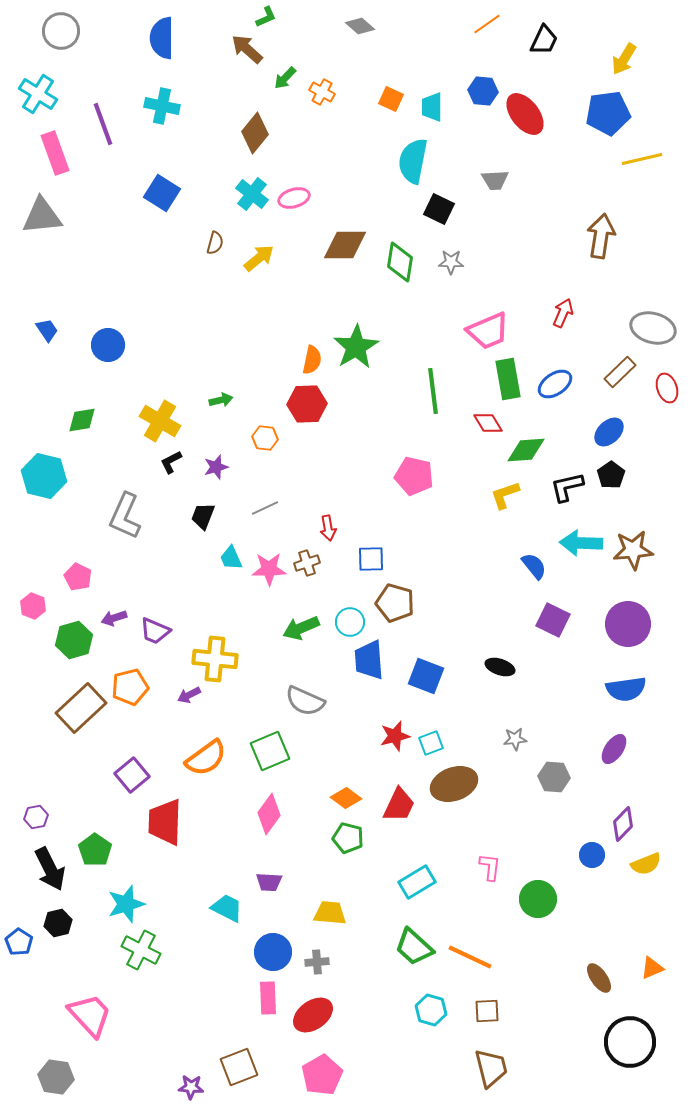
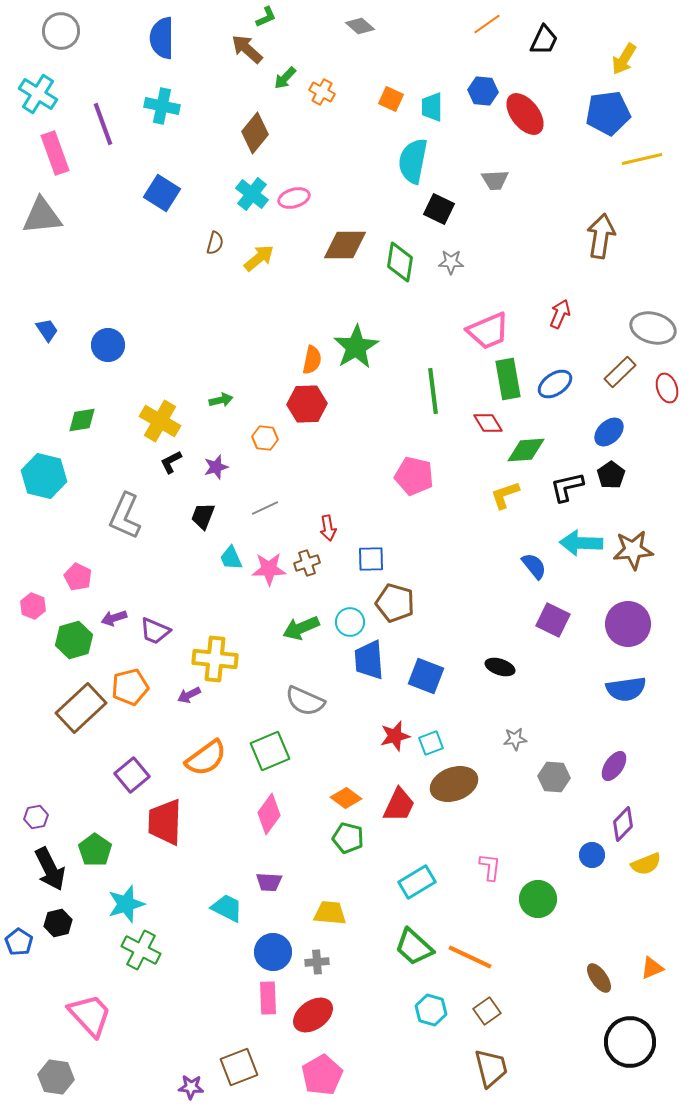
red arrow at (563, 313): moved 3 px left, 1 px down
purple ellipse at (614, 749): moved 17 px down
brown square at (487, 1011): rotated 32 degrees counterclockwise
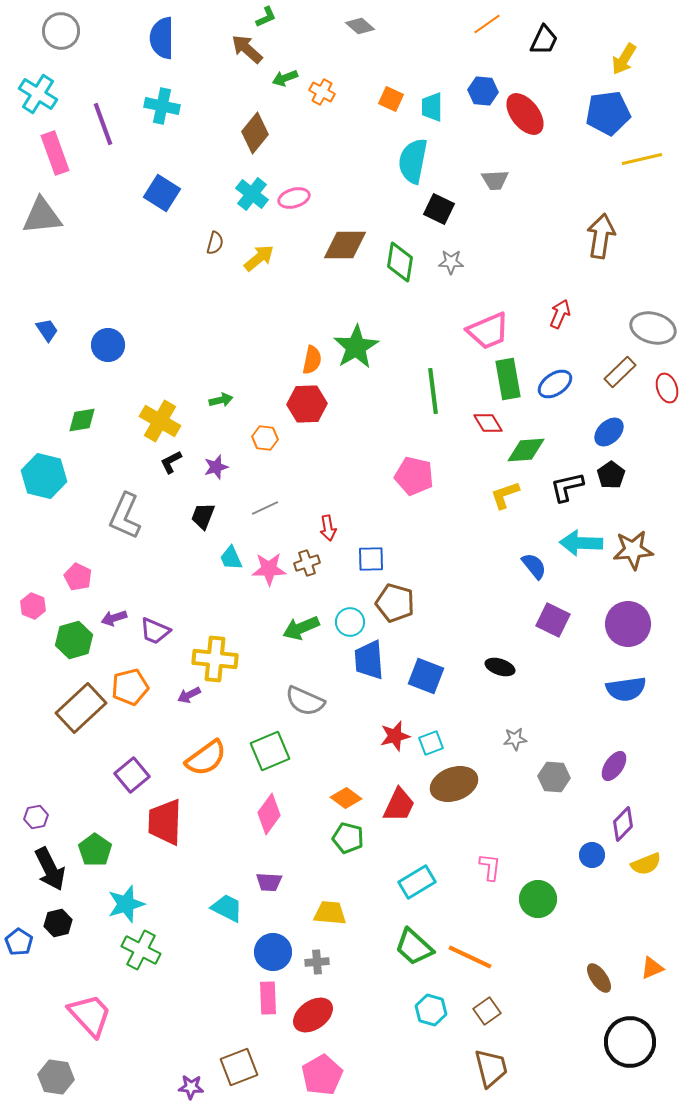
green arrow at (285, 78): rotated 25 degrees clockwise
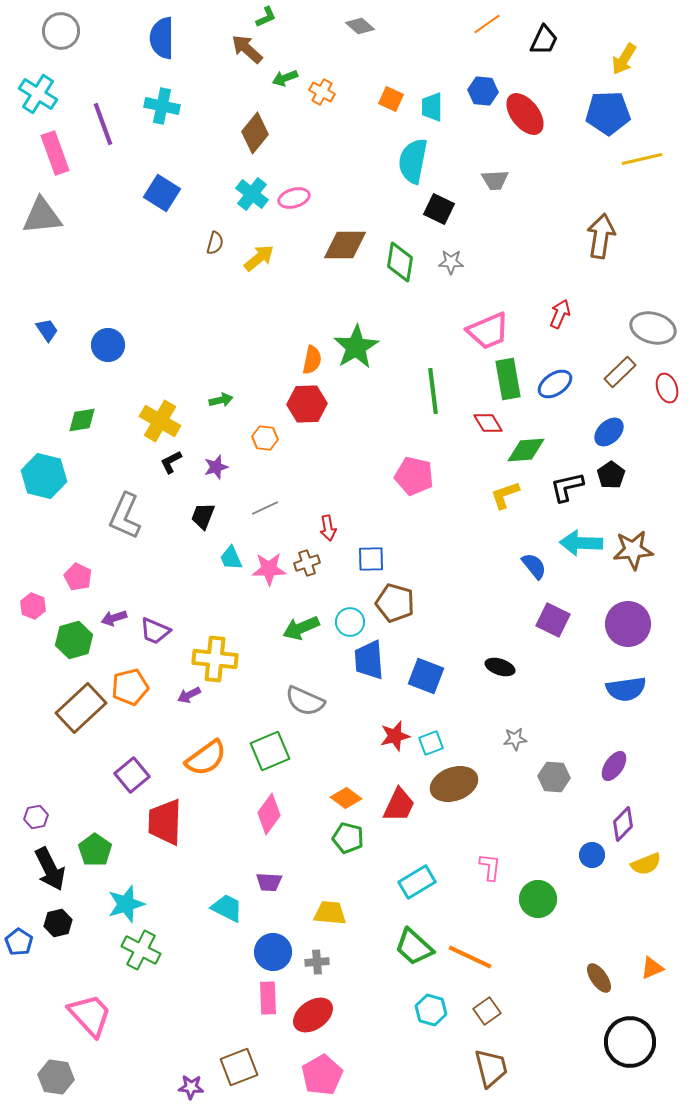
blue pentagon at (608, 113): rotated 6 degrees clockwise
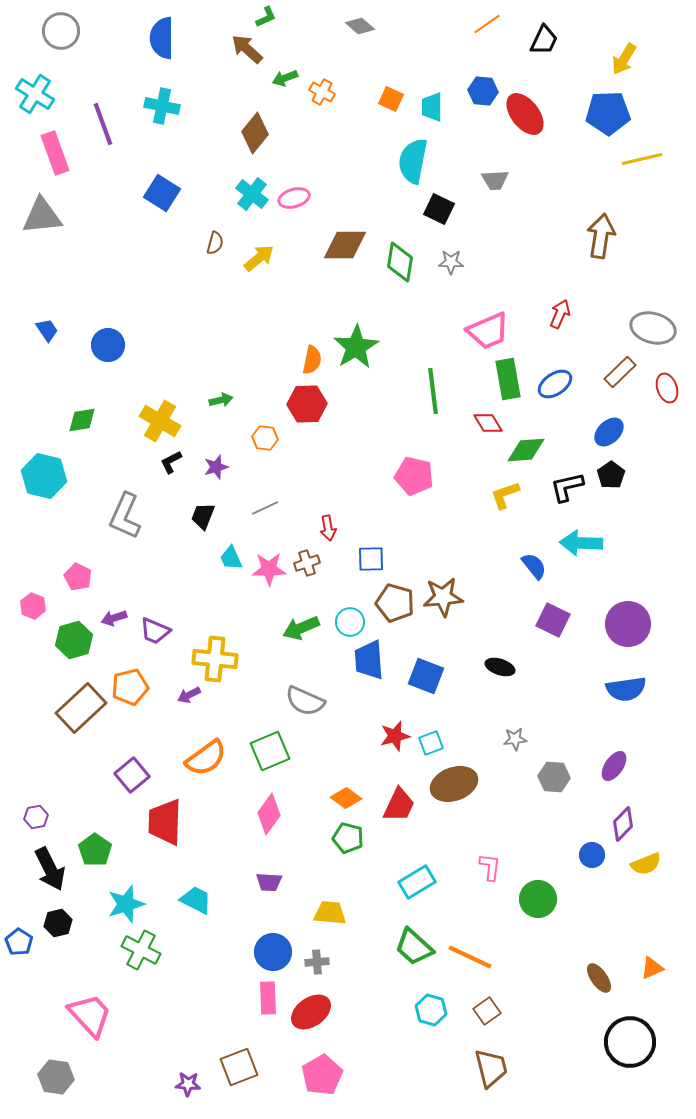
cyan cross at (38, 94): moved 3 px left
brown star at (633, 550): moved 190 px left, 47 px down
cyan trapezoid at (227, 908): moved 31 px left, 8 px up
red ellipse at (313, 1015): moved 2 px left, 3 px up
purple star at (191, 1087): moved 3 px left, 3 px up
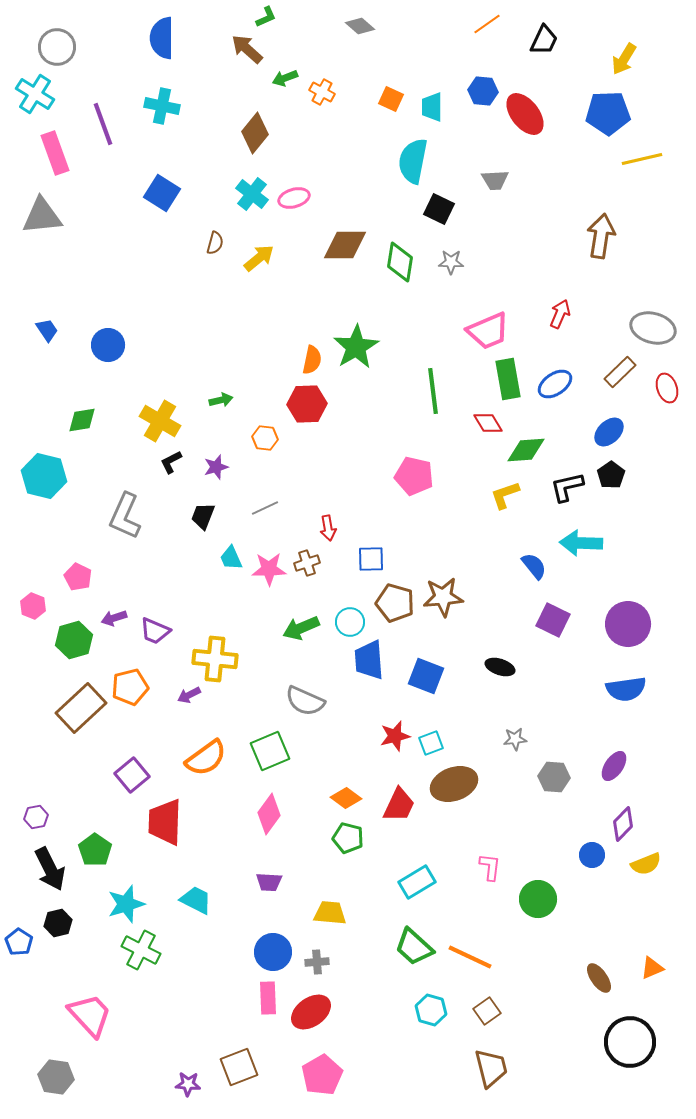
gray circle at (61, 31): moved 4 px left, 16 px down
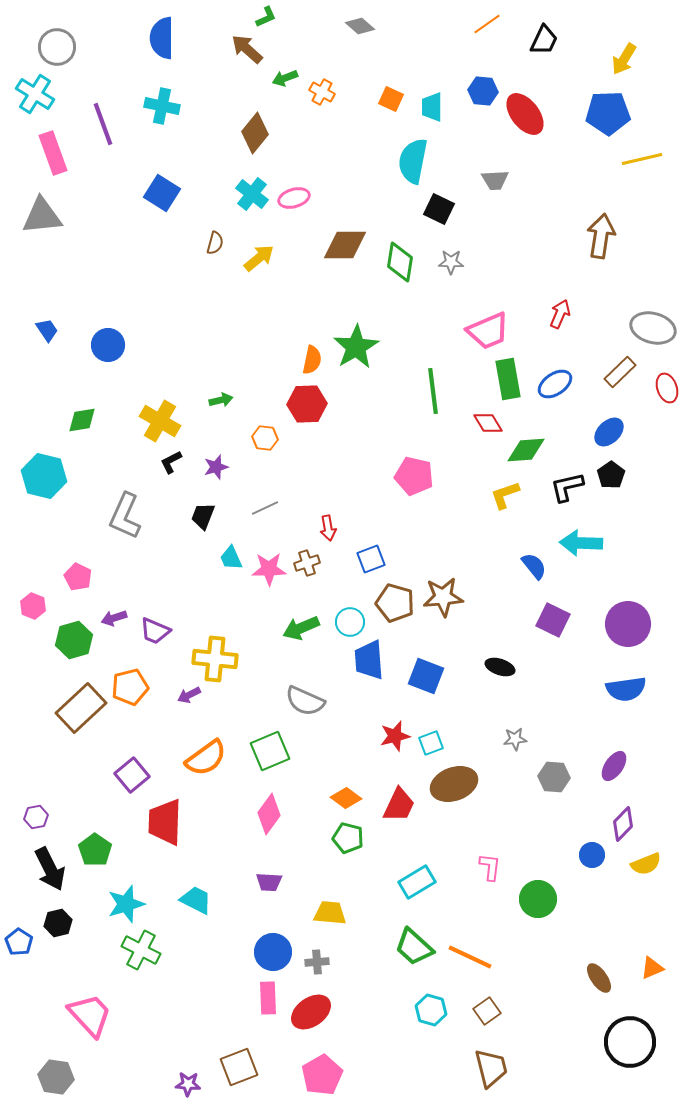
pink rectangle at (55, 153): moved 2 px left
blue square at (371, 559): rotated 20 degrees counterclockwise
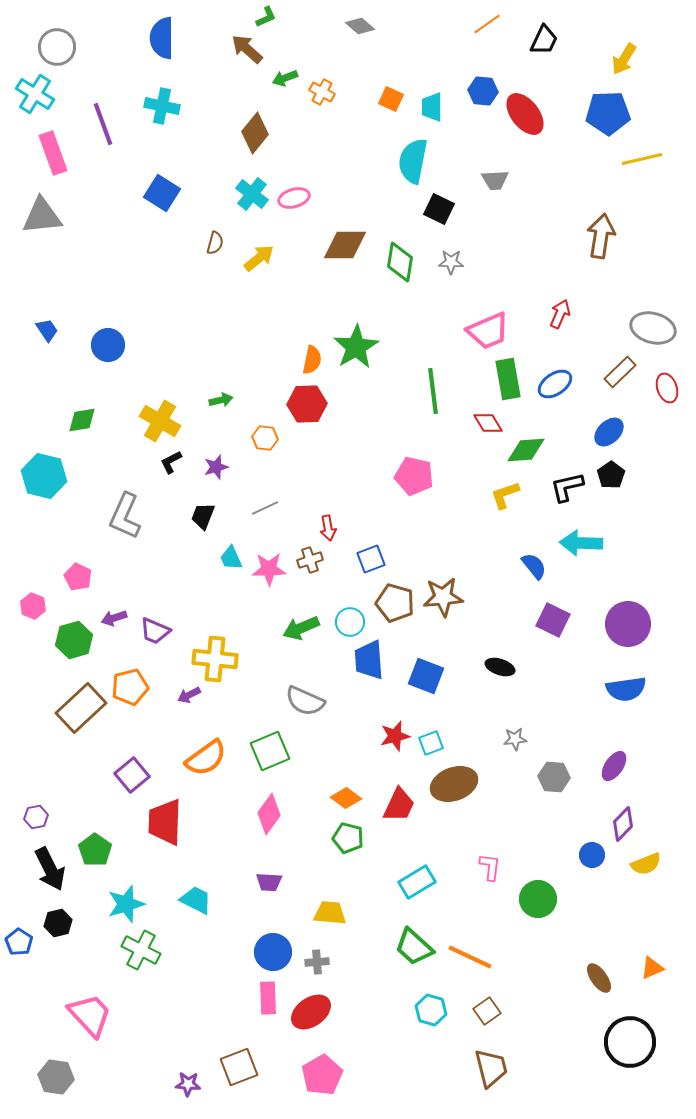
brown cross at (307, 563): moved 3 px right, 3 px up
